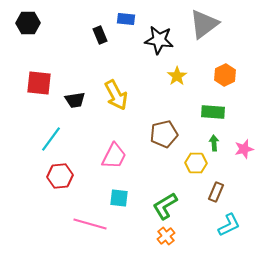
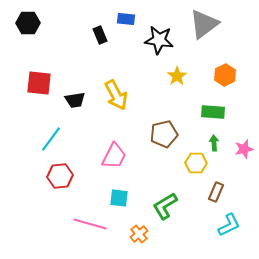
orange cross: moved 27 px left, 2 px up
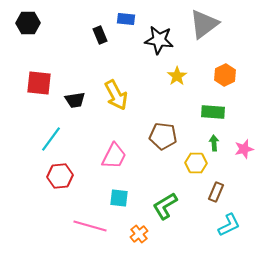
brown pentagon: moved 1 px left, 2 px down; rotated 20 degrees clockwise
pink line: moved 2 px down
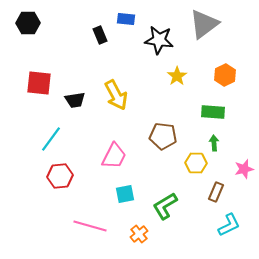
pink star: moved 20 px down
cyan square: moved 6 px right, 4 px up; rotated 18 degrees counterclockwise
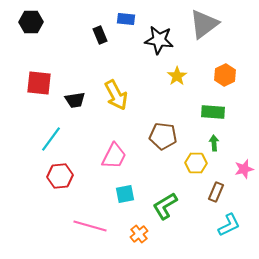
black hexagon: moved 3 px right, 1 px up
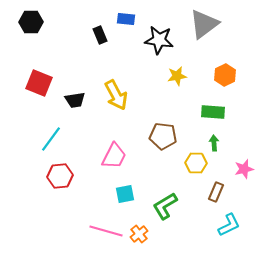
yellow star: rotated 24 degrees clockwise
red square: rotated 16 degrees clockwise
pink line: moved 16 px right, 5 px down
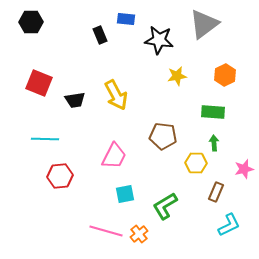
cyan line: moved 6 px left; rotated 56 degrees clockwise
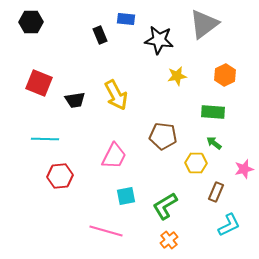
green arrow: rotated 49 degrees counterclockwise
cyan square: moved 1 px right, 2 px down
orange cross: moved 30 px right, 6 px down
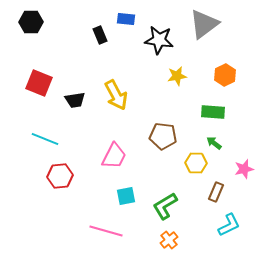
cyan line: rotated 20 degrees clockwise
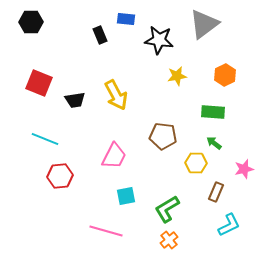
green L-shape: moved 2 px right, 3 px down
